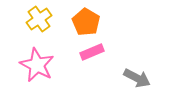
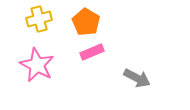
yellow cross: rotated 20 degrees clockwise
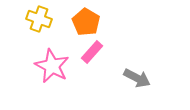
yellow cross: rotated 35 degrees clockwise
pink rectangle: rotated 25 degrees counterclockwise
pink star: moved 15 px right, 1 px down
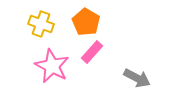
yellow cross: moved 2 px right, 5 px down
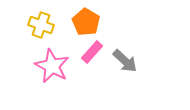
yellow cross: moved 1 px down
gray arrow: moved 12 px left, 17 px up; rotated 16 degrees clockwise
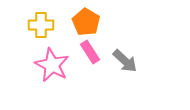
yellow cross: rotated 20 degrees counterclockwise
pink rectangle: moved 2 px left; rotated 75 degrees counterclockwise
pink star: moved 1 px up
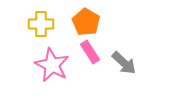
yellow cross: moved 1 px up
gray arrow: moved 1 px left, 2 px down
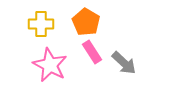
pink rectangle: moved 2 px right
pink star: moved 2 px left
